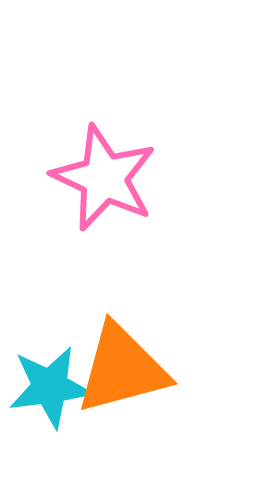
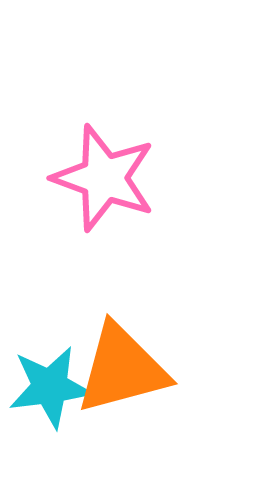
pink star: rotated 5 degrees counterclockwise
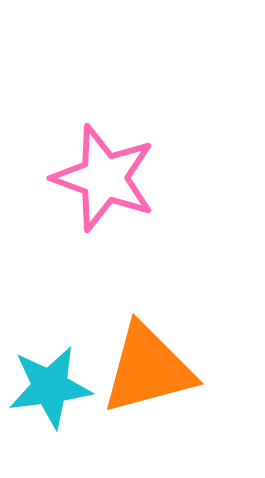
orange triangle: moved 26 px right
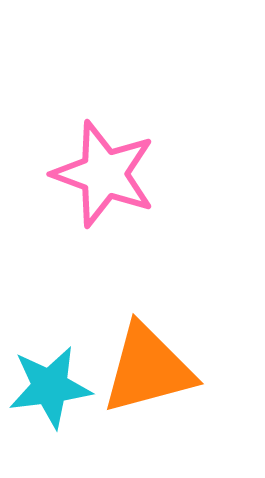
pink star: moved 4 px up
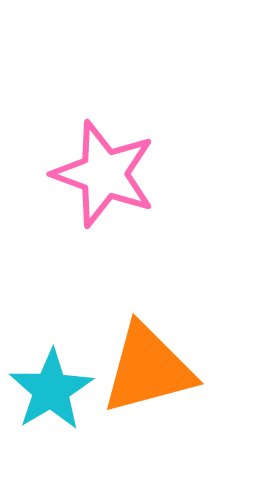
cyan star: moved 1 px right, 3 px down; rotated 24 degrees counterclockwise
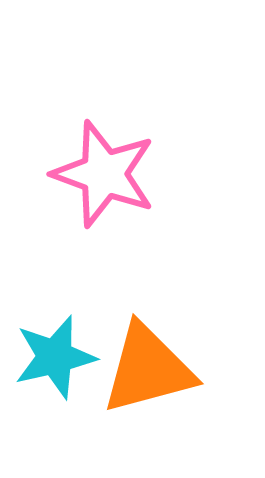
cyan star: moved 4 px right, 33 px up; rotated 18 degrees clockwise
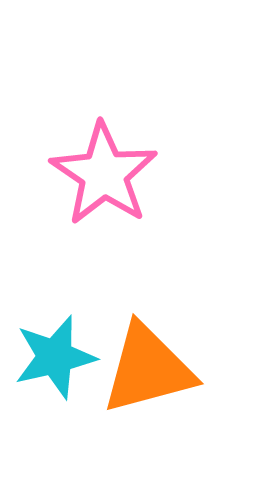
pink star: rotated 14 degrees clockwise
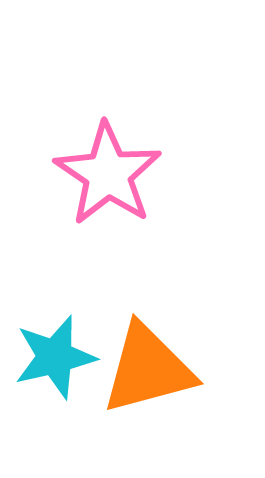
pink star: moved 4 px right
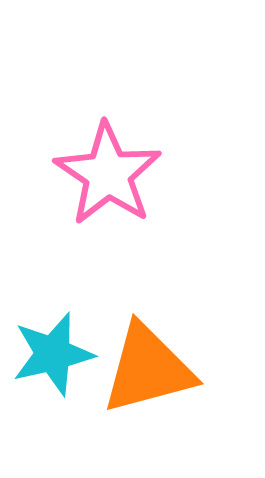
cyan star: moved 2 px left, 3 px up
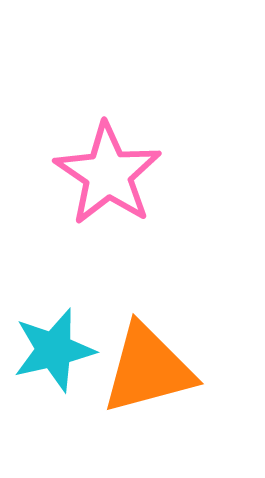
cyan star: moved 1 px right, 4 px up
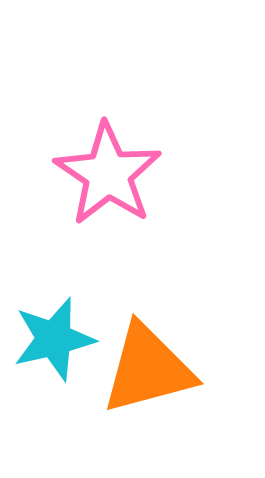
cyan star: moved 11 px up
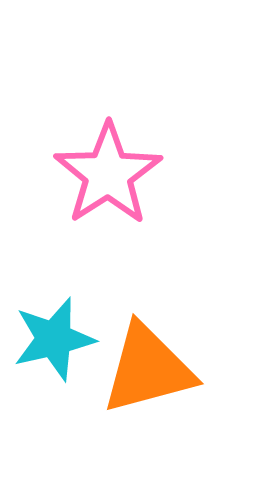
pink star: rotated 5 degrees clockwise
